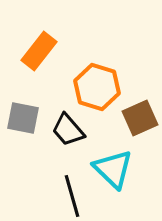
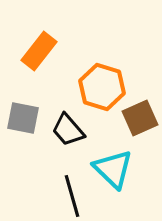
orange hexagon: moved 5 px right
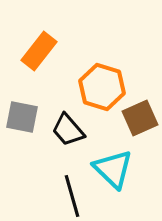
gray square: moved 1 px left, 1 px up
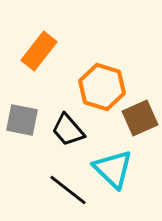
gray square: moved 3 px down
black line: moved 4 px left, 6 px up; rotated 36 degrees counterclockwise
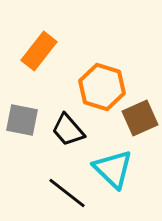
black line: moved 1 px left, 3 px down
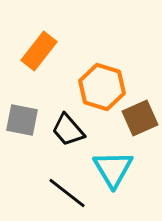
cyan triangle: rotated 15 degrees clockwise
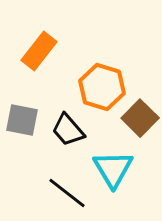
brown square: rotated 21 degrees counterclockwise
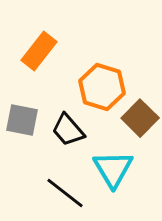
black line: moved 2 px left
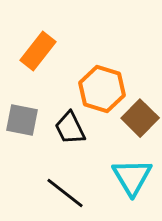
orange rectangle: moved 1 px left
orange hexagon: moved 2 px down
black trapezoid: moved 2 px right, 2 px up; rotated 15 degrees clockwise
cyan triangle: moved 19 px right, 8 px down
